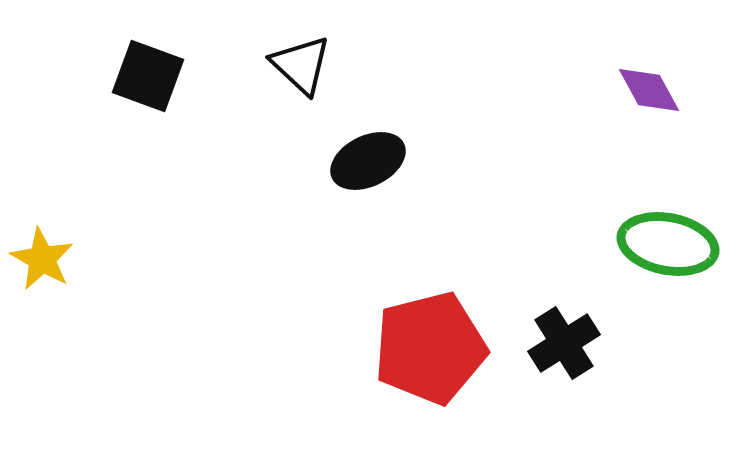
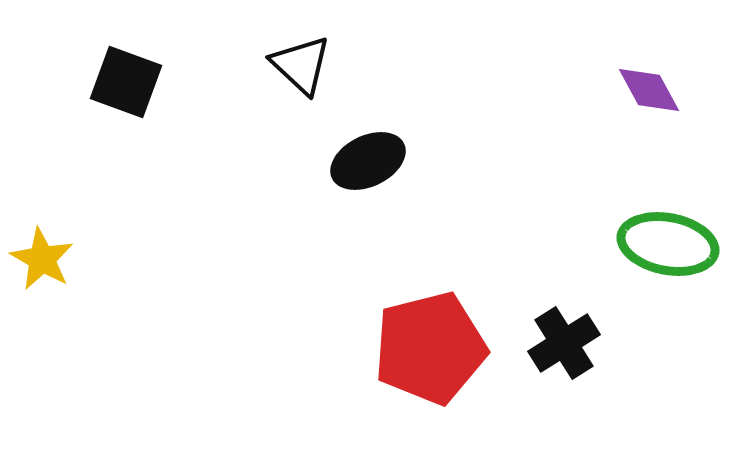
black square: moved 22 px left, 6 px down
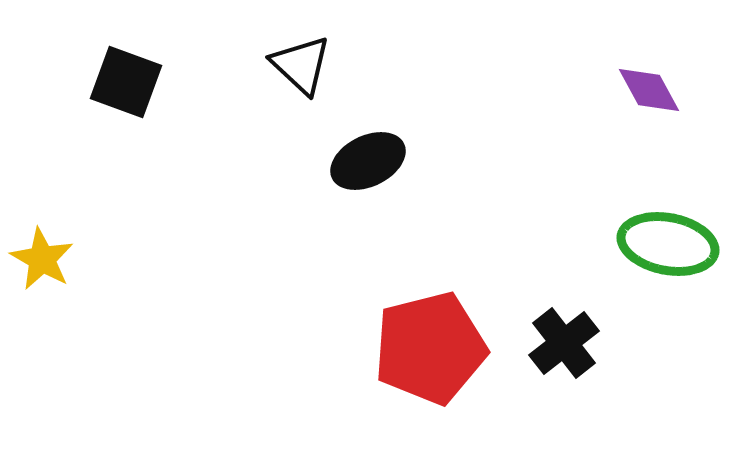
black cross: rotated 6 degrees counterclockwise
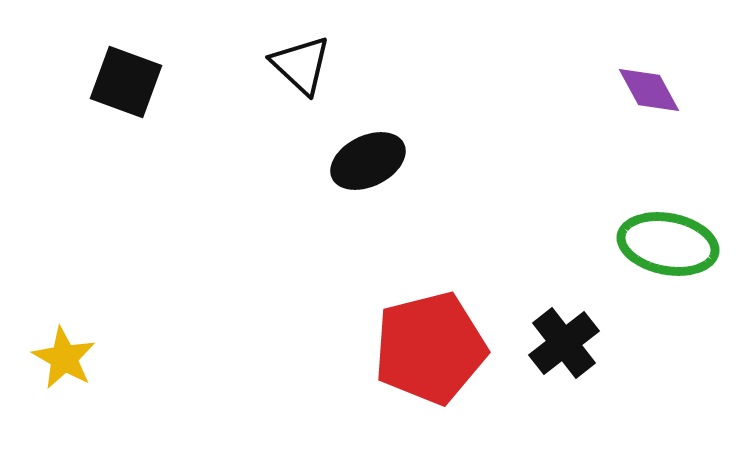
yellow star: moved 22 px right, 99 px down
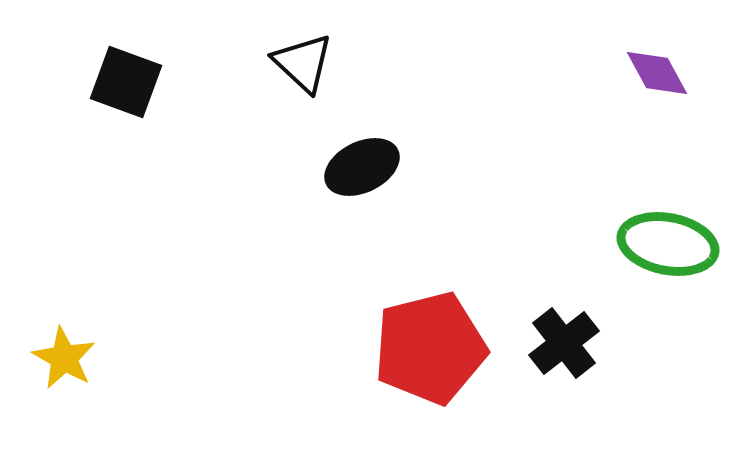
black triangle: moved 2 px right, 2 px up
purple diamond: moved 8 px right, 17 px up
black ellipse: moved 6 px left, 6 px down
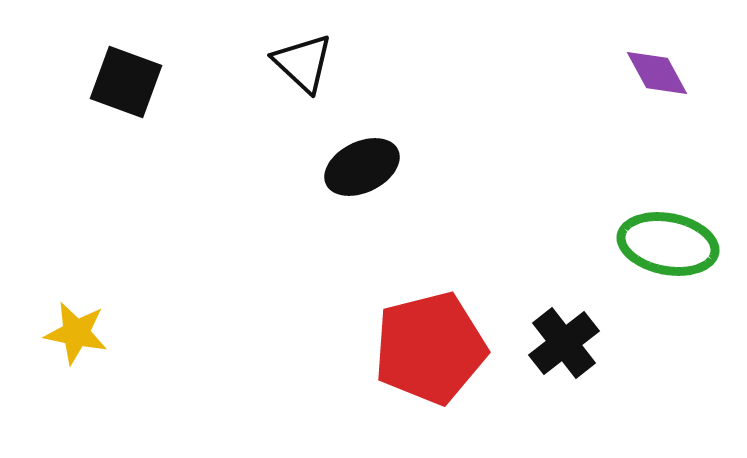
yellow star: moved 12 px right, 25 px up; rotated 18 degrees counterclockwise
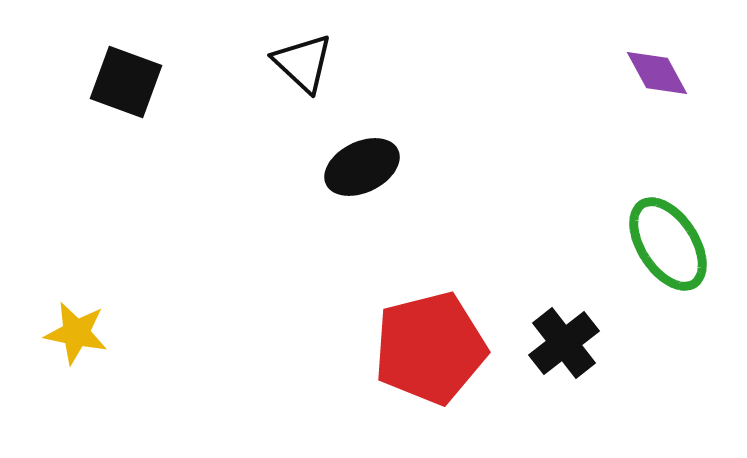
green ellipse: rotated 46 degrees clockwise
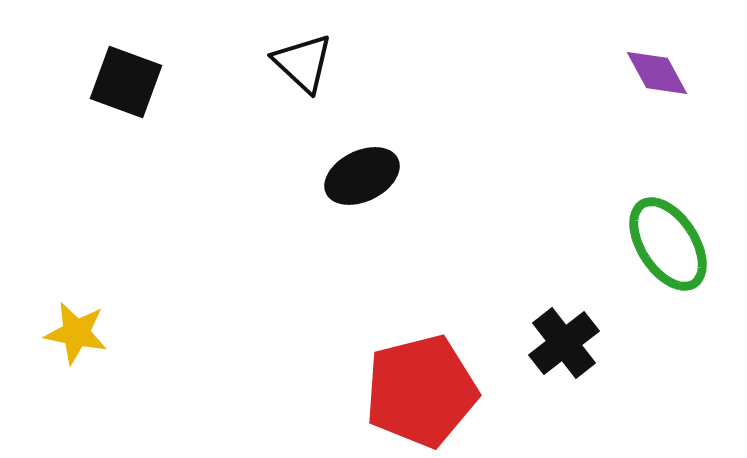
black ellipse: moved 9 px down
red pentagon: moved 9 px left, 43 px down
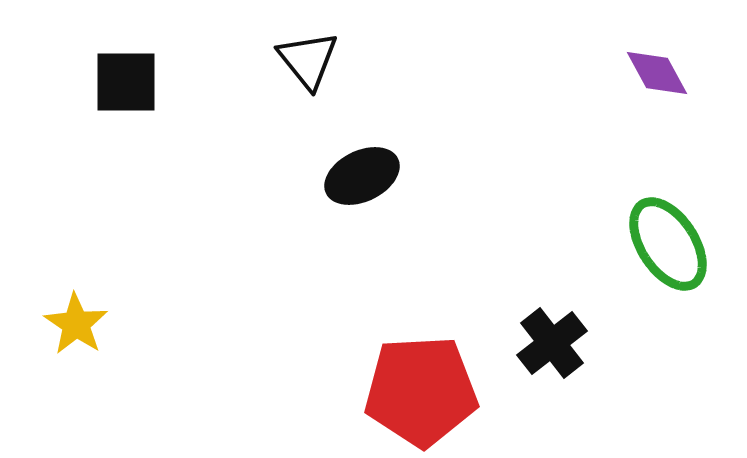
black triangle: moved 5 px right, 3 px up; rotated 8 degrees clockwise
black square: rotated 20 degrees counterclockwise
yellow star: moved 9 px up; rotated 22 degrees clockwise
black cross: moved 12 px left
red pentagon: rotated 11 degrees clockwise
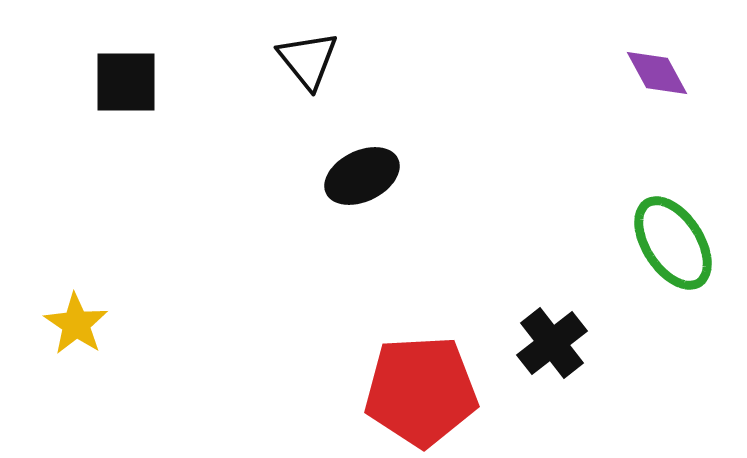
green ellipse: moved 5 px right, 1 px up
